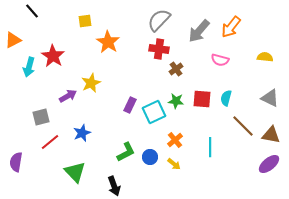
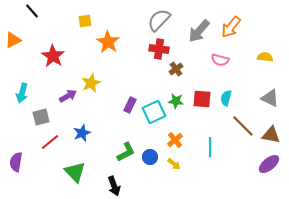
cyan arrow: moved 7 px left, 26 px down
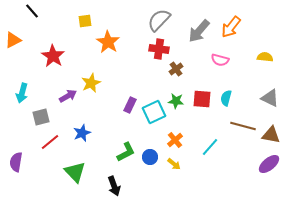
brown line: rotated 30 degrees counterclockwise
cyan line: rotated 42 degrees clockwise
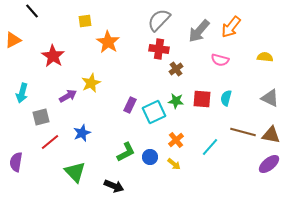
brown line: moved 6 px down
orange cross: moved 1 px right
black arrow: rotated 48 degrees counterclockwise
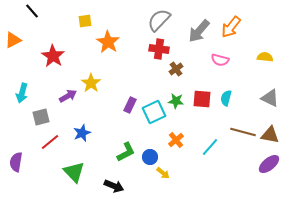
yellow star: rotated 12 degrees counterclockwise
brown triangle: moved 1 px left
yellow arrow: moved 11 px left, 9 px down
green triangle: moved 1 px left
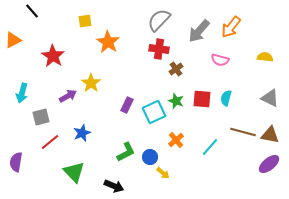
green star: rotated 14 degrees clockwise
purple rectangle: moved 3 px left
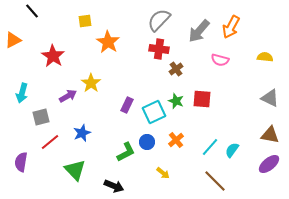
orange arrow: rotated 10 degrees counterclockwise
cyan semicircle: moved 6 px right, 52 px down; rotated 21 degrees clockwise
brown line: moved 28 px left, 49 px down; rotated 30 degrees clockwise
blue circle: moved 3 px left, 15 px up
purple semicircle: moved 5 px right
green triangle: moved 1 px right, 2 px up
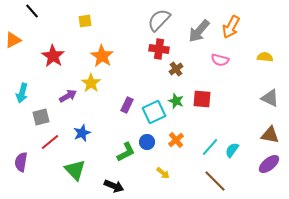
orange star: moved 6 px left, 14 px down
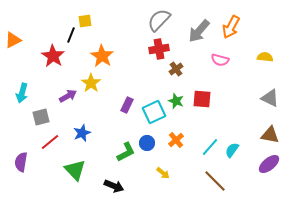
black line: moved 39 px right, 24 px down; rotated 63 degrees clockwise
red cross: rotated 18 degrees counterclockwise
blue circle: moved 1 px down
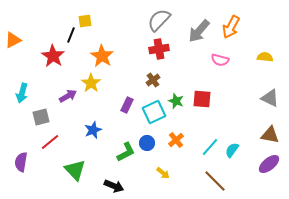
brown cross: moved 23 px left, 11 px down
blue star: moved 11 px right, 3 px up
